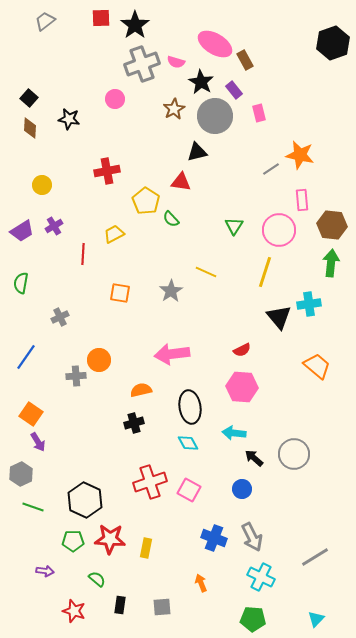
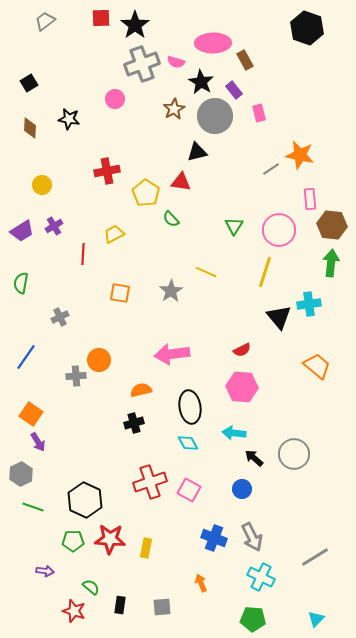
black hexagon at (333, 43): moved 26 px left, 15 px up; rotated 20 degrees counterclockwise
pink ellipse at (215, 44): moved 2 px left, 1 px up; rotated 32 degrees counterclockwise
black square at (29, 98): moved 15 px up; rotated 18 degrees clockwise
pink rectangle at (302, 200): moved 8 px right, 1 px up
yellow pentagon at (146, 201): moved 8 px up
green semicircle at (97, 579): moved 6 px left, 8 px down
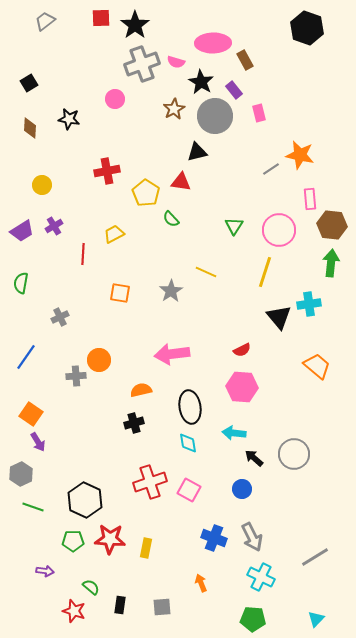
cyan diamond at (188, 443): rotated 20 degrees clockwise
